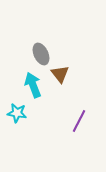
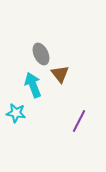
cyan star: moved 1 px left
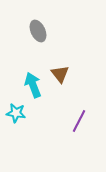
gray ellipse: moved 3 px left, 23 px up
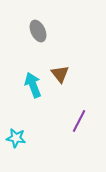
cyan star: moved 25 px down
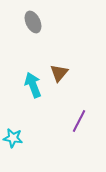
gray ellipse: moved 5 px left, 9 px up
brown triangle: moved 1 px left, 1 px up; rotated 18 degrees clockwise
cyan star: moved 3 px left
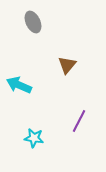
brown triangle: moved 8 px right, 8 px up
cyan arrow: moved 14 px left; rotated 45 degrees counterclockwise
cyan star: moved 21 px right
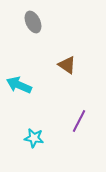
brown triangle: rotated 36 degrees counterclockwise
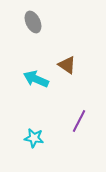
cyan arrow: moved 17 px right, 6 px up
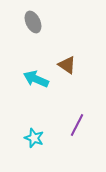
purple line: moved 2 px left, 4 px down
cyan star: rotated 12 degrees clockwise
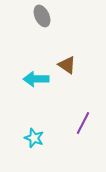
gray ellipse: moved 9 px right, 6 px up
cyan arrow: rotated 25 degrees counterclockwise
purple line: moved 6 px right, 2 px up
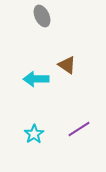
purple line: moved 4 px left, 6 px down; rotated 30 degrees clockwise
cyan star: moved 4 px up; rotated 18 degrees clockwise
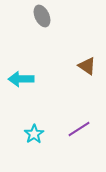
brown triangle: moved 20 px right, 1 px down
cyan arrow: moved 15 px left
